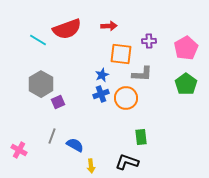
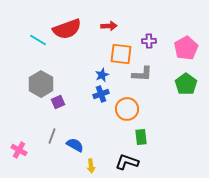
orange circle: moved 1 px right, 11 px down
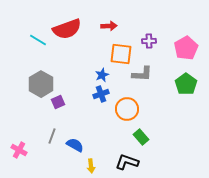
green rectangle: rotated 35 degrees counterclockwise
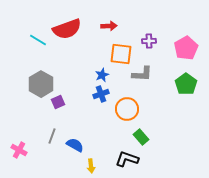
black L-shape: moved 3 px up
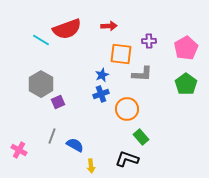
cyan line: moved 3 px right
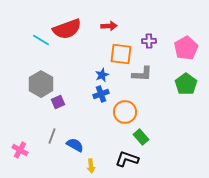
orange circle: moved 2 px left, 3 px down
pink cross: moved 1 px right
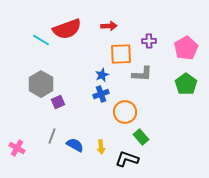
orange square: rotated 10 degrees counterclockwise
pink cross: moved 3 px left, 2 px up
yellow arrow: moved 10 px right, 19 px up
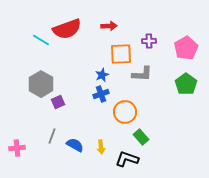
pink cross: rotated 35 degrees counterclockwise
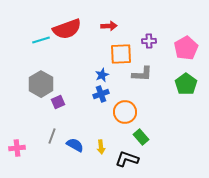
cyan line: rotated 48 degrees counterclockwise
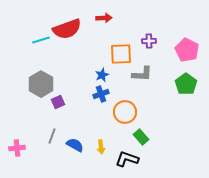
red arrow: moved 5 px left, 8 px up
pink pentagon: moved 1 px right, 2 px down; rotated 15 degrees counterclockwise
